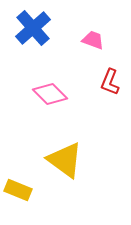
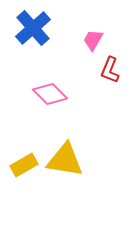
pink trapezoid: rotated 80 degrees counterclockwise
red L-shape: moved 12 px up
yellow triangle: rotated 27 degrees counterclockwise
yellow rectangle: moved 6 px right, 25 px up; rotated 52 degrees counterclockwise
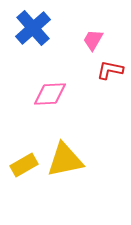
red L-shape: rotated 80 degrees clockwise
pink diamond: rotated 48 degrees counterclockwise
yellow triangle: rotated 21 degrees counterclockwise
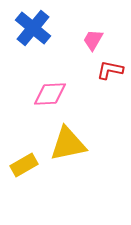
blue cross: rotated 9 degrees counterclockwise
yellow triangle: moved 3 px right, 16 px up
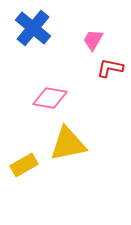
red L-shape: moved 2 px up
pink diamond: moved 4 px down; rotated 12 degrees clockwise
